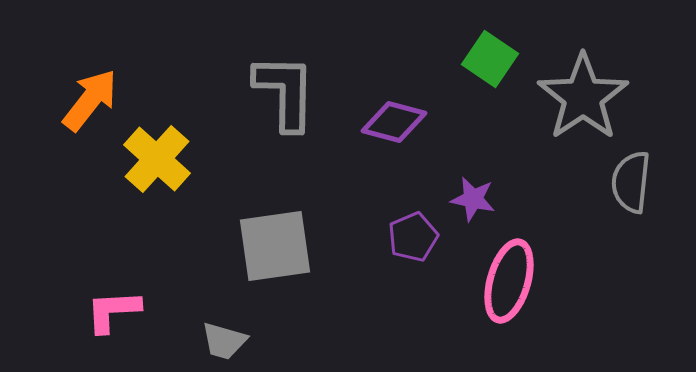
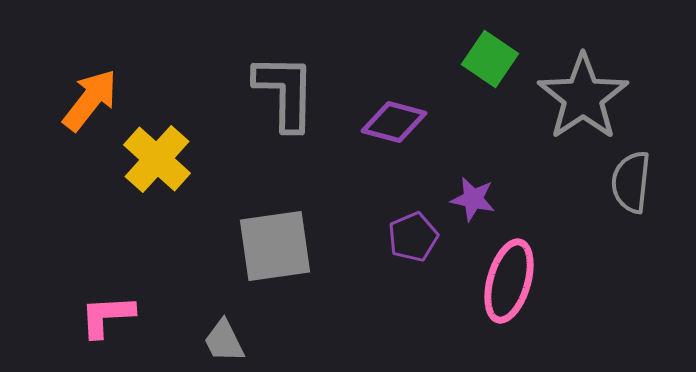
pink L-shape: moved 6 px left, 5 px down
gray trapezoid: rotated 48 degrees clockwise
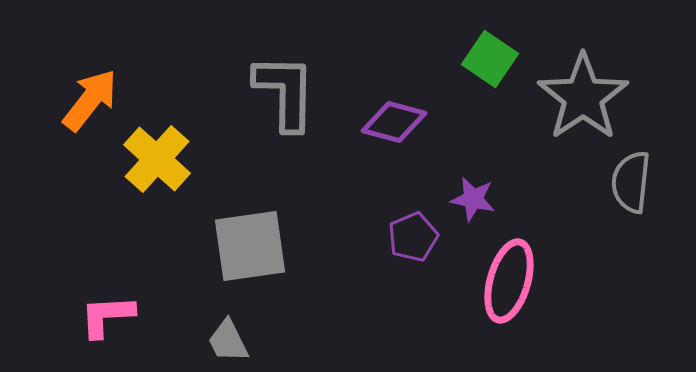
gray square: moved 25 px left
gray trapezoid: moved 4 px right
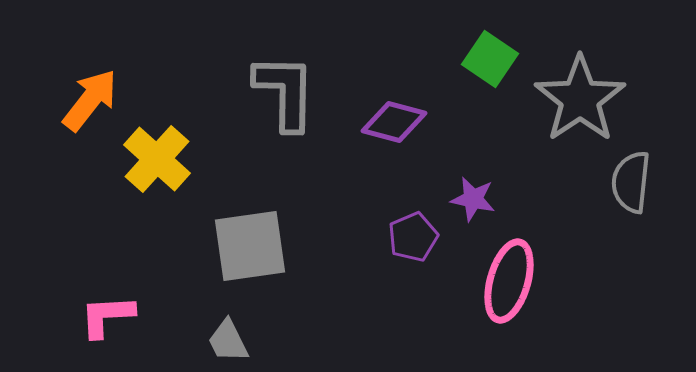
gray star: moved 3 px left, 2 px down
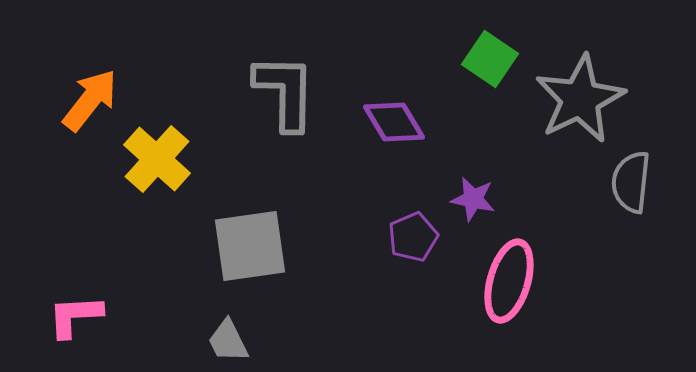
gray star: rotated 8 degrees clockwise
purple diamond: rotated 44 degrees clockwise
pink L-shape: moved 32 px left
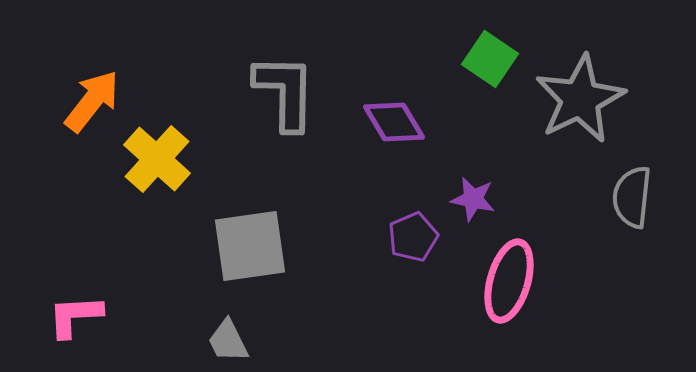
orange arrow: moved 2 px right, 1 px down
gray semicircle: moved 1 px right, 15 px down
